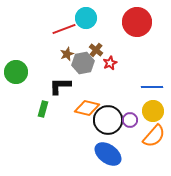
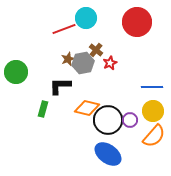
brown star: moved 1 px right, 5 px down
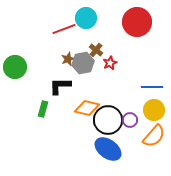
green circle: moved 1 px left, 5 px up
yellow circle: moved 1 px right, 1 px up
blue ellipse: moved 5 px up
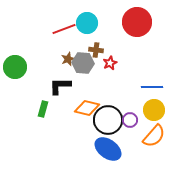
cyan circle: moved 1 px right, 5 px down
brown cross: rotated 32 degrees counterclockwise
gray hexagon: rotated 15 degrees clockwise
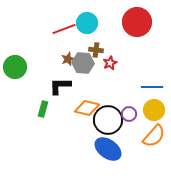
purple circle: moved 1 px left, 6 px up
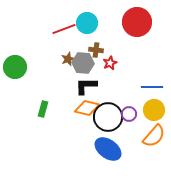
black L-shape: moved 26 px right
black circle: moved 3 px up
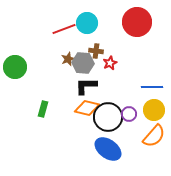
brown cross: moved 1 px down
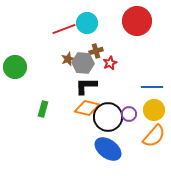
red circle: moved 1 px up
brown cross: rotated 24 degrees counterclockwise
